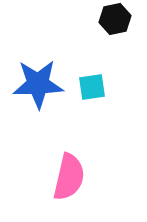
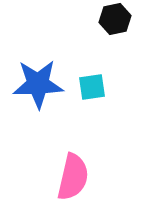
pink semicircle: moved 4 px right
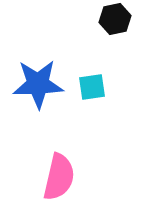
pink semicircle: moved 14 px left
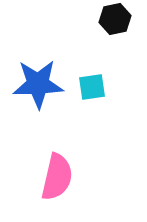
pink semicircle: moved 2 px left
